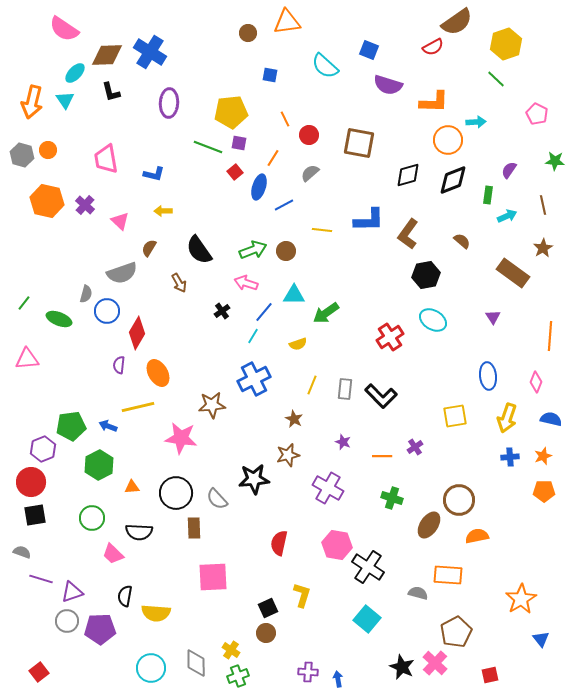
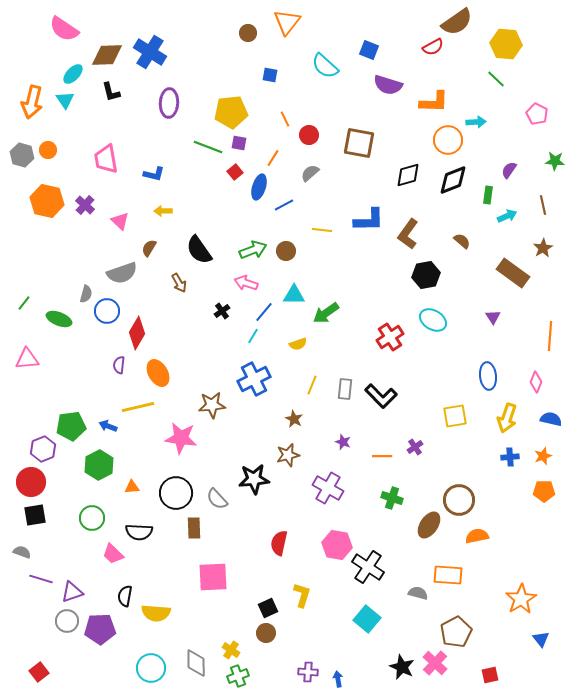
orange triangle at (287, 22): rotated 44 degrees counterclockwise
yellow hexagon at (506, 44): rotated 24 degrees clockwise
cyan ellipse at (75, 73): moved 2 px left, 1 px down
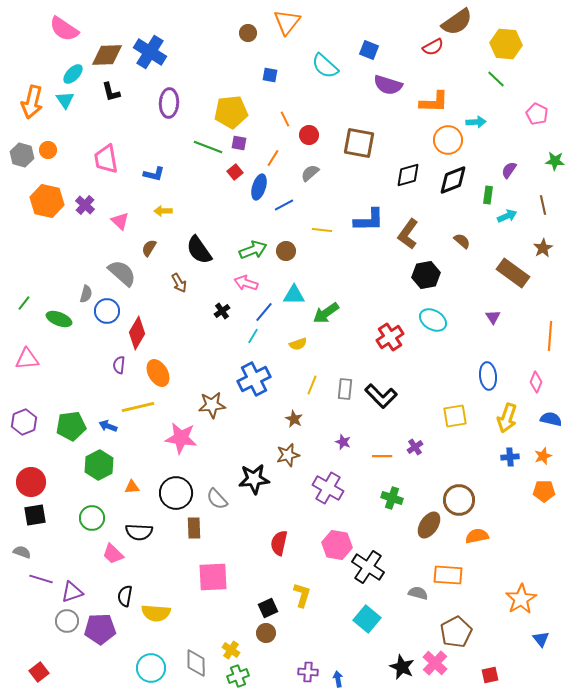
gray semicircle at (122, 273): rotated 120 degrees counterclockwise
purple hexagon at (43, 449): moved 19 px left, 27 px up
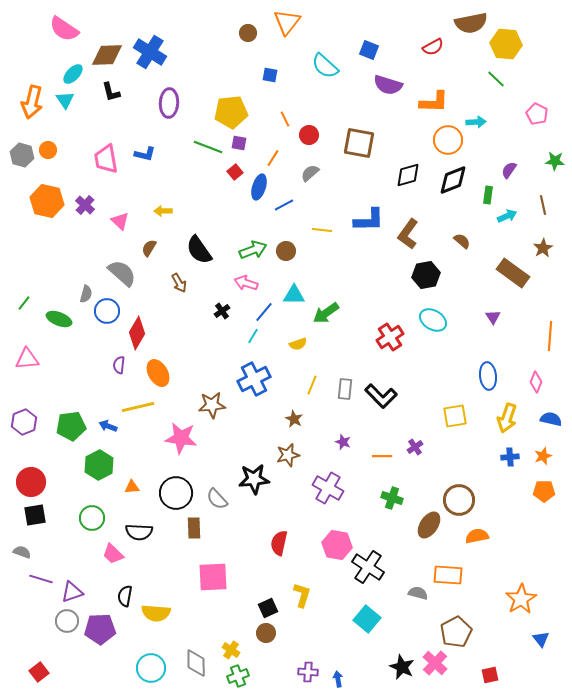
brown semicircle at (457, 22): moved 14 px right, 1 px down; rotated 24 degrees clockwise
blue L-shape at (154, 174): moved 9 px left, 20 px up
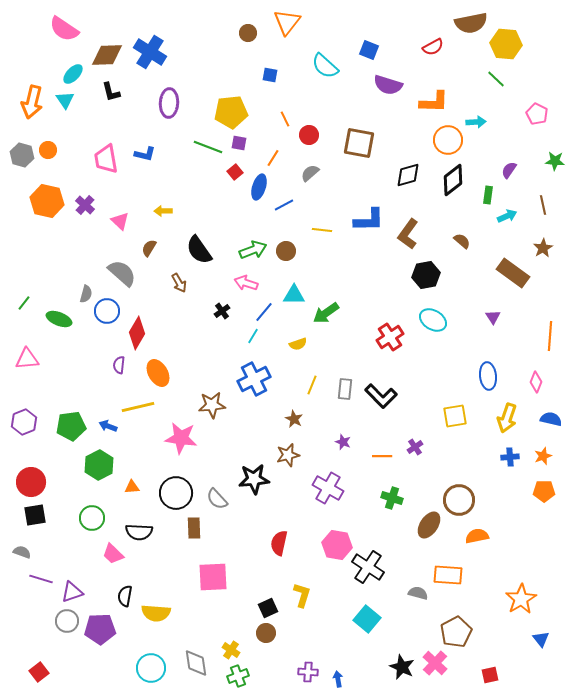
black diamond at (453, 180): rotated 16 degrees counterclockwise
gray diamond at (196, 663): rotated 8 degrees counterclockwise
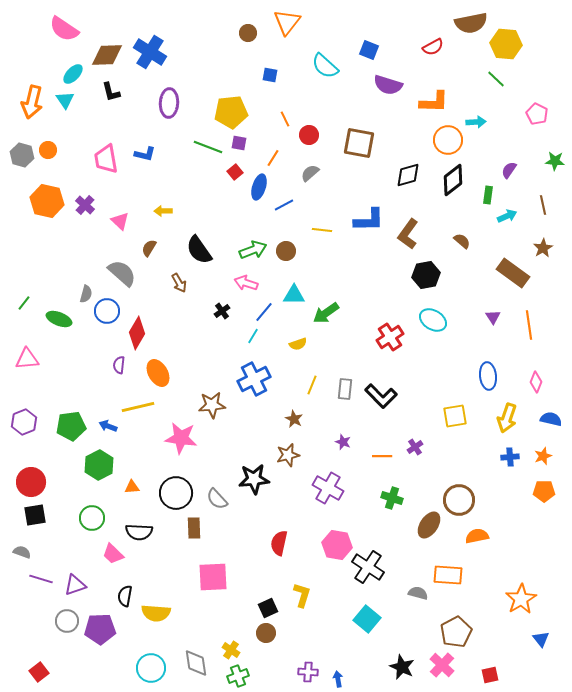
orange line at (550, 336): moved 21 px left, 11 px up; rotated 12 degrees counterclockwise
purple triangle at (72, 592): moved 3 px right, 7 px up
pink cross at (435, 663): moved 7 px right, 2 px down
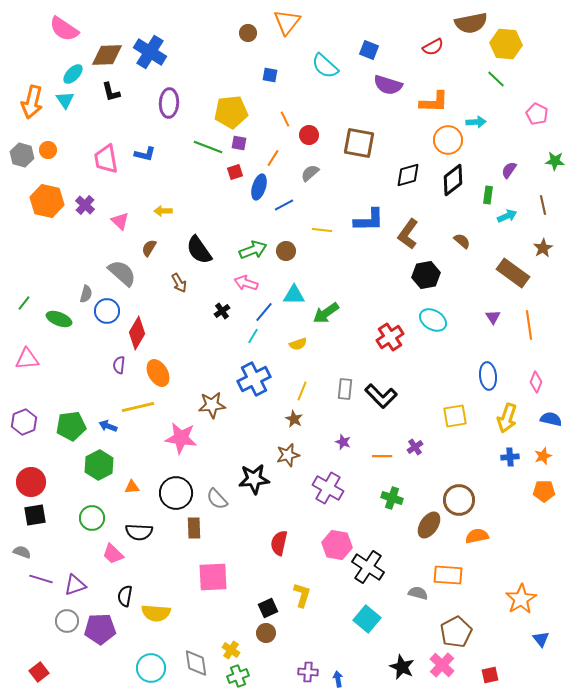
red square at (235, 172): rotated 21 degrees clockwise
yellow line at (312, 385): moved 10 px left, 6 px down
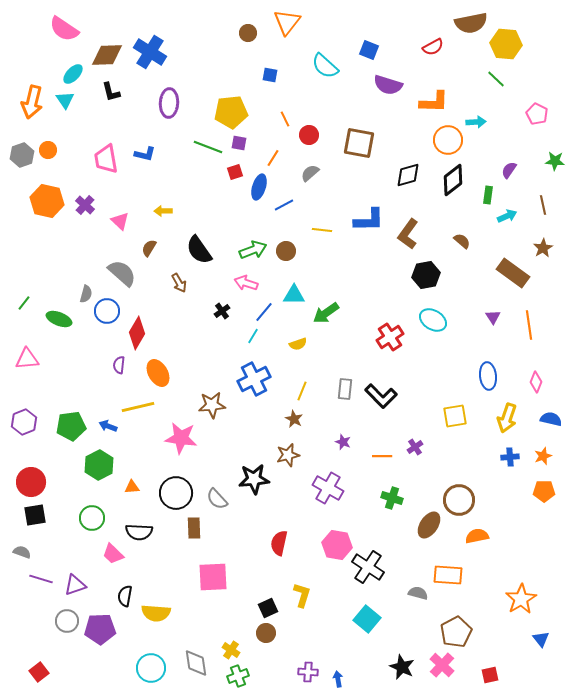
gray hexagon at (22, 155): rotated 25 degrees clockwise
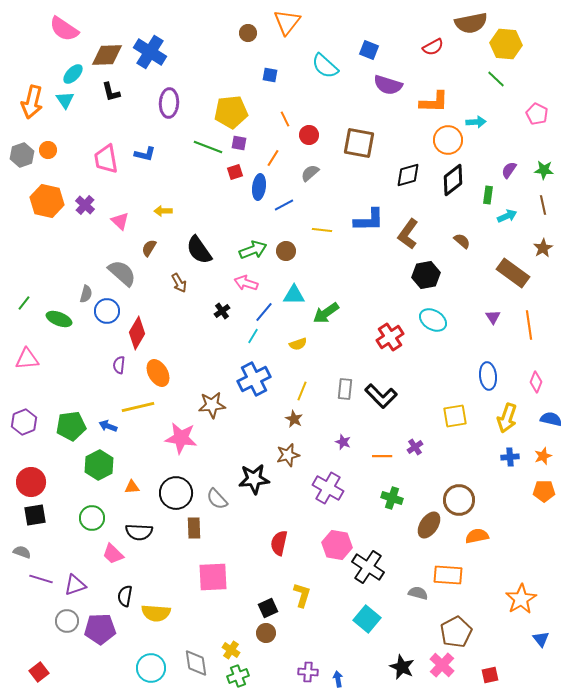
green star at (555, 161): moved 11 px left, 9 px down
blue ellipse at (259, 187): rotated 10 degrees counterclockwise
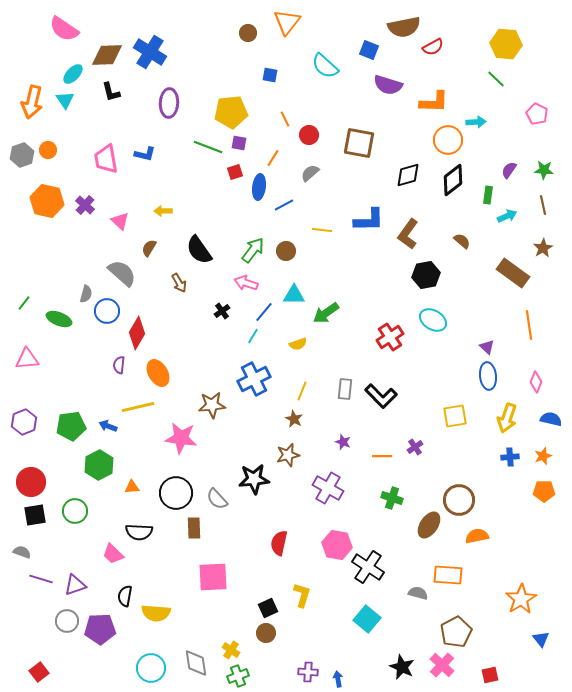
brown semicircle at (471, 23): moved 67 px left, 4 px down
green arrow at (253, 250): rotated 32 degrees counterclockwise
purple triangle at (493, 317): moved 6 px left, 30 px down; rotated 14 degrees counterclockwise
green circle at (92, 518): moved 17 px left, 7 px up
